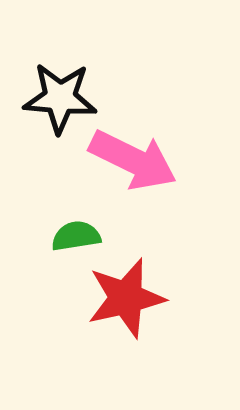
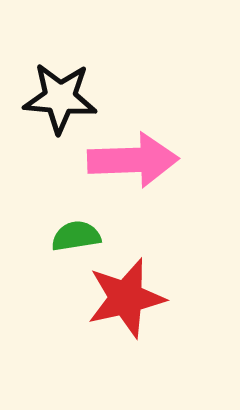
pink arrow: rotated 28 degrees counterclockwise
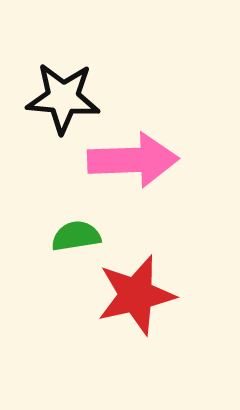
black star: moved 3 px right
red star: moved 10 px right, 3 px up
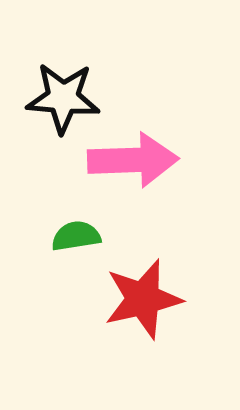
red star: moved 7 px right, 4 px down
